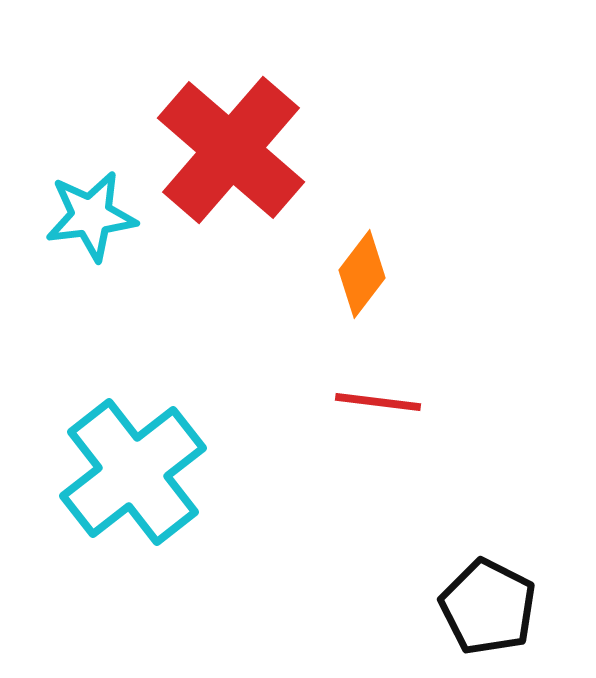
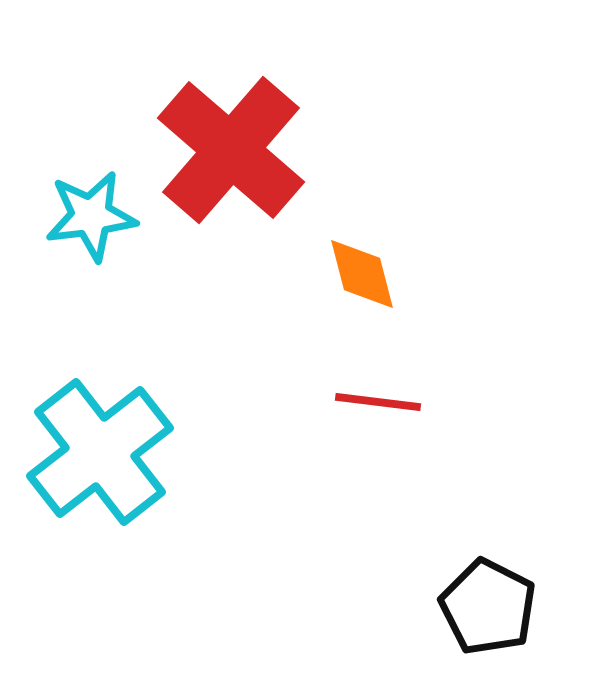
orange diamond: rotated 52 degrees counterclockwise
cyan cross: moved 33 px left, 20 px up
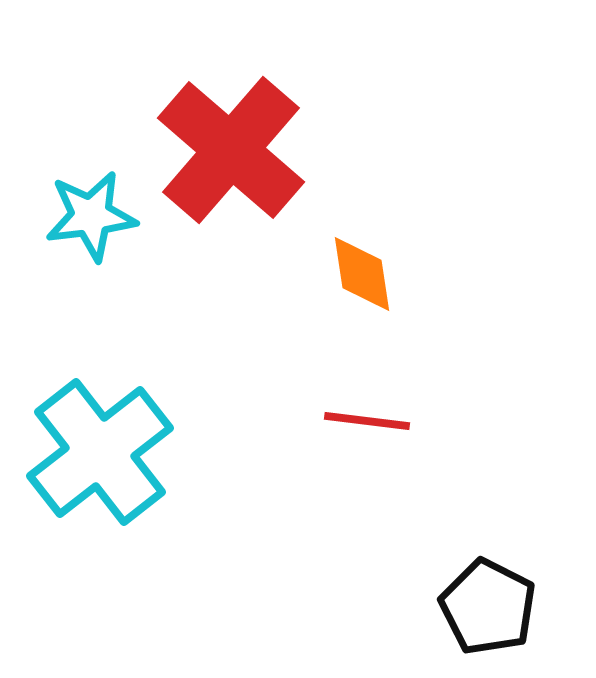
orange diamond: rotated 6 degrees clockwise
red line: moved 11 px left, 19 px down
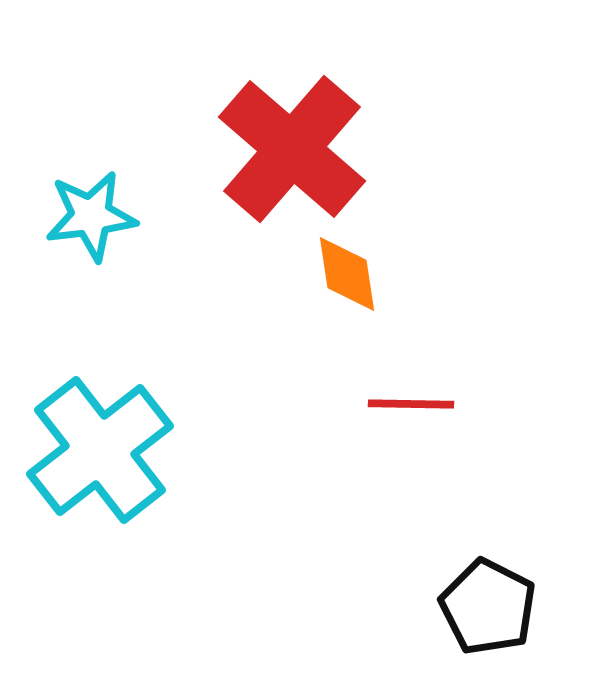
red cross: moved 61 px right, 1 px up
orange diamond: moved 15 px left
red line: moved 44 px right, 17 px up; rotated 6 degrees counterclockwise
cyan cross: moved 2 px up
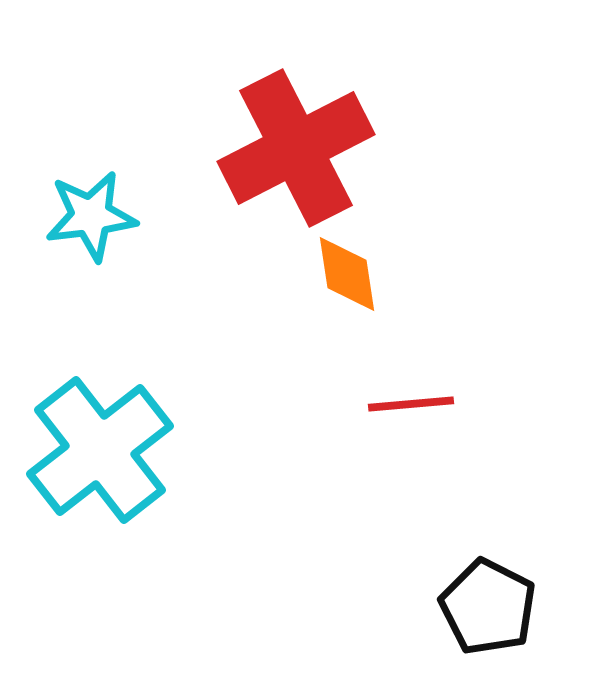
red cross: moved 4 px right, 1 px up; rotated 22 degrees clockwise
red line: rotated 6 degrees counterclockwise
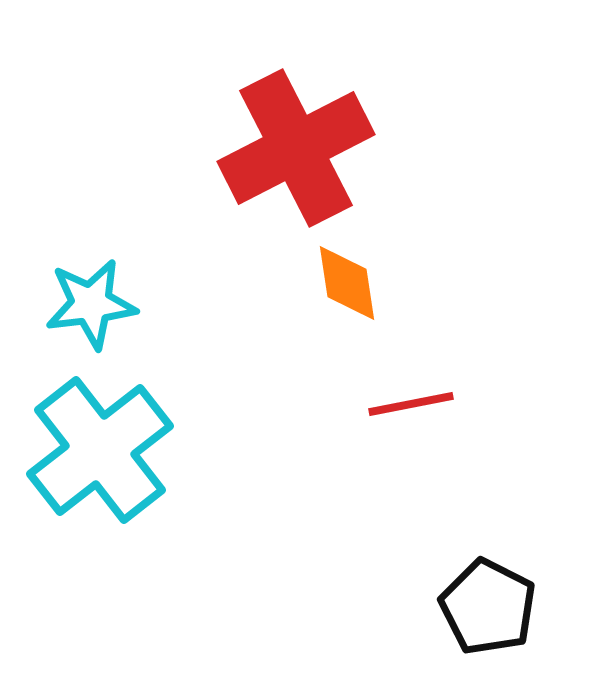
cyan star: moved 88 px down
orange diamond: moved 9 px down
red line: rotated 6 degrees counterclockwise
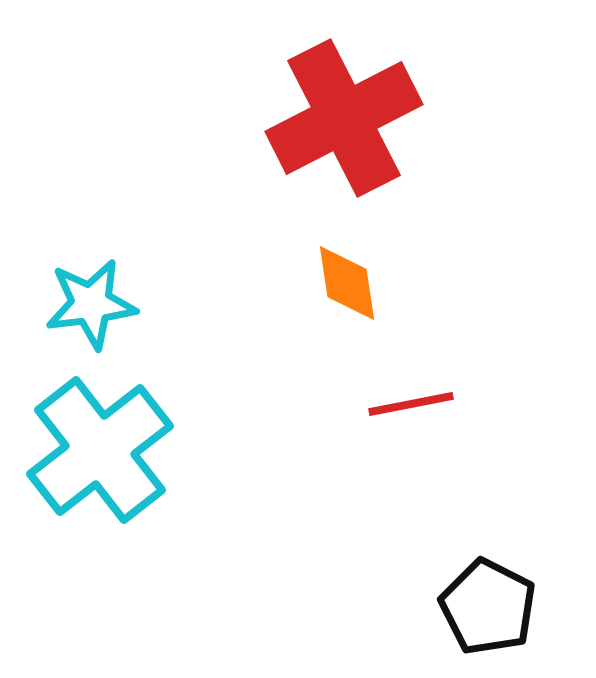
red cross: moved 48 px right, 30 px up
